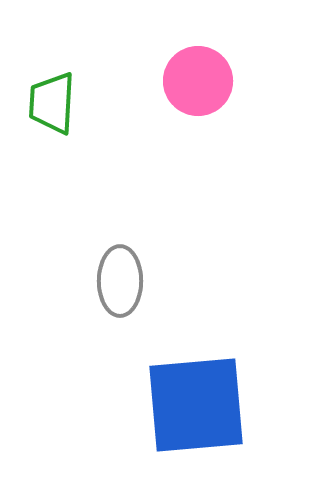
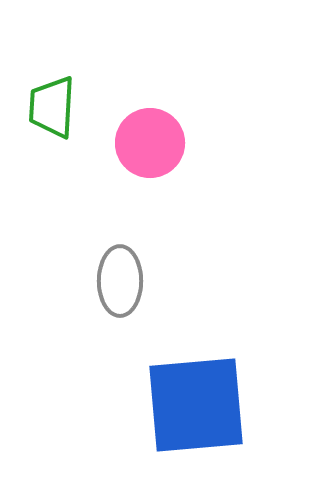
pink circle: moved 48 px left, 62 px down
green trapezoid: moved 4 px down
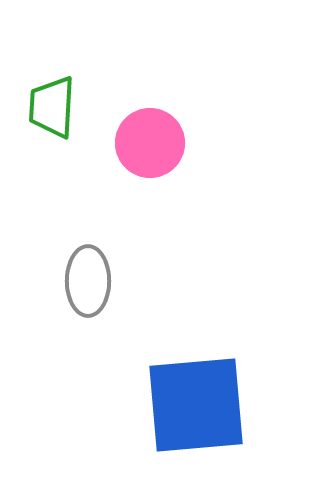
gray ellipse: moved 32 px left
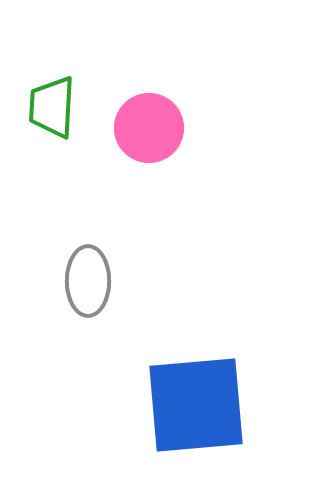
pink circle: moved 1 px left, 15 px up
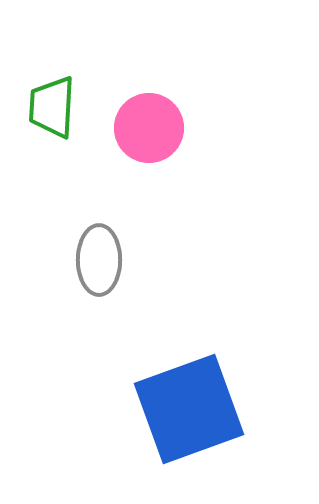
gray ellipse: moved 11 px right, 21 px up
blue square: moved 7 px left, 4 px down; rotated 15 degrees counterclockwise
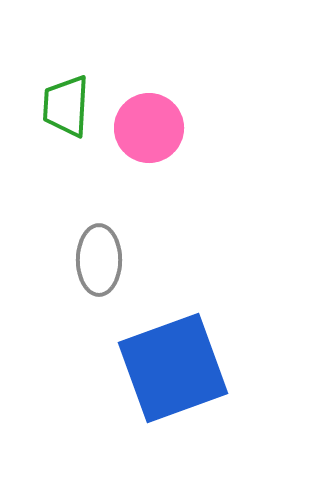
green trapezoid: moved 14 px right, 1 px up
blue square: moved 16 px left, 41 px up
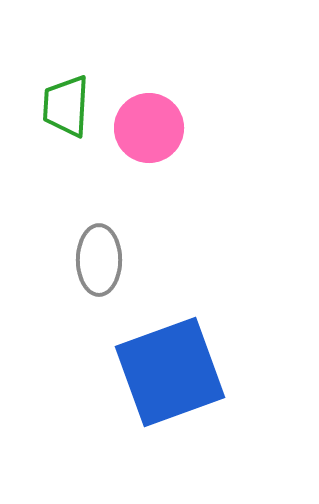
blue square: moved 3 px left, 4 px down
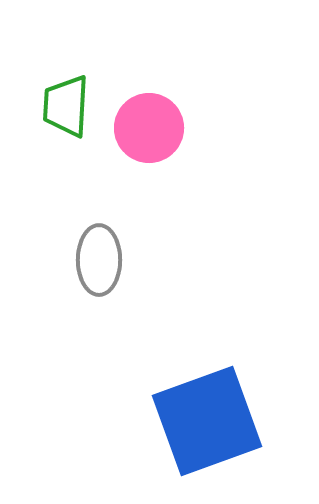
blue square: moved 37 px right, 49 px down
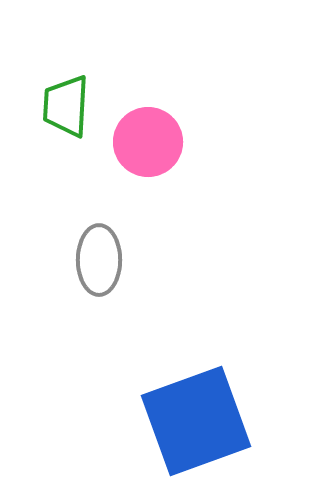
pink circle: moved 1 px left, 14 px down
blue square: moved 11 px left
